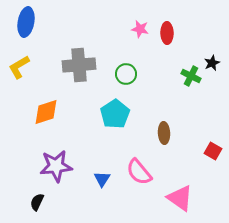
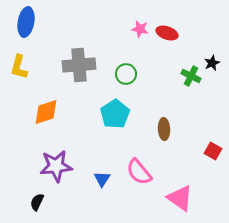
red ellipse: rotated 70 degrees counterclockwise
yellow L-shape: rotated 45 degrees counterclockwise
brown ellipse: moved 4 px up
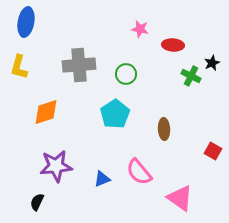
red ellipse: moved 6 px right, 12 px down; rotated 15 degrees counterclockwise
blue triangle: rotated 36 degrees clockwise
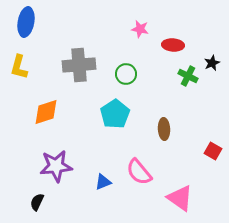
green cross: moved 3 px left
blue triangle: moved 1 px right, 3 px down
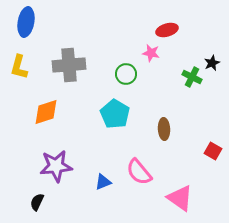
pink star: moved 11 px right, 24 px down
red ellipse: moved 6 px left, 15 px up; rotated 20 degrees counterclockwise
gray cross: moved 10 px left
green cross: moved 4 px right, 1 px down
cyan pentagon: rotated 8 degrees counterclockwise
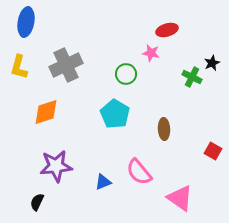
gray cross: moved 3 px left; rotated 20 degrees counterclockwise
